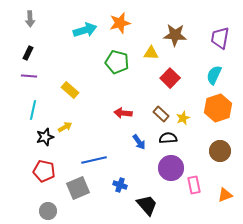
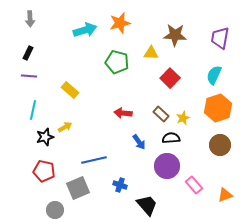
black semicircle: moved 3 px right
brown circle: moved 6 px up
purple circle: moved 4 px left, 2 px up
pink rectangle: rotated 30 degrees counterclockwise
gray circle: moved 7 px right, 1 px up
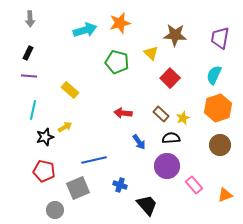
yellow triangle: rotated 42 degrees clockwise
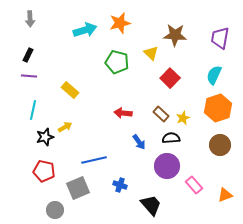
black rectangle: moved 2 px down
black trapezoid: moved 4 px right
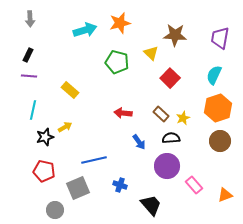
brown circle: moved 4 px up
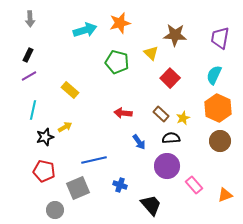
purple line: rotated 35 degrees counterclockwise
orange hexagon: rotated 16 degrees counterclockwise
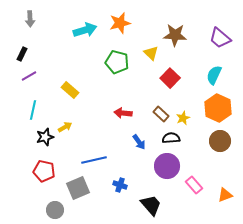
purple trapezoid: rotated 60 degrees counterclockwise
black rectangle: moved 6 px left, 1 px up
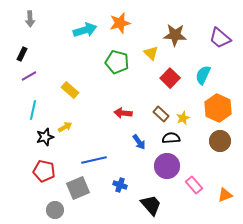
cyan semicircle: moved 11 px left
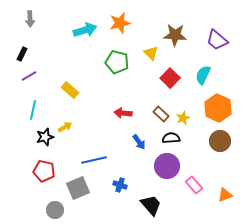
purple trapezoid: moved 3 px left, 2 px down
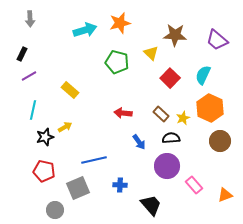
orange hexagon: moved 8 px left
blue cross: rotated 16 degrees counterclockwise
